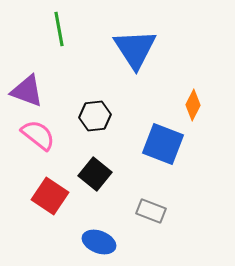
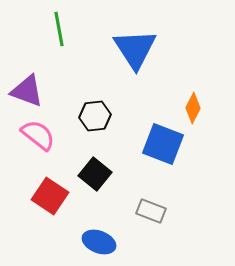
orange diamond: moved 3 px down
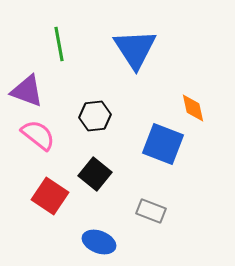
green line: moved 15 px down
orange diamond: rotated 40 degrees counterclockwise
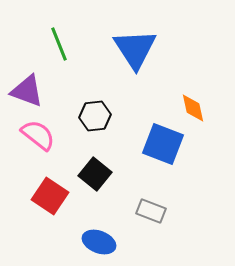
green line: rotated 12 degrees counterclockwise
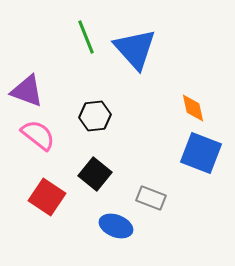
green line: moved 27 px right, 7 px up
blue triangle: rotated 9 degrees counterclockwise
blue square: moved 38 px right, 9 px down
red square: moved 3 px left, 1 px down
gray rectangle: moved 13 px up
blue ellipse: moved 17 px right, 16 px up
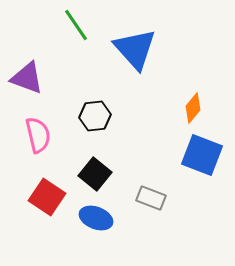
green line: moved 10 px left, 12 px up; rotated 12 degrees counterclockwise
purple triangle: moved 13 px up
orange diamond: rotated 52 degrees clockwise
pink semicircle: rotated 39 degrees clockwise
blue square: moved 1 px right, 2 px down
blue ellipse: moved 20 px left, 8 px up
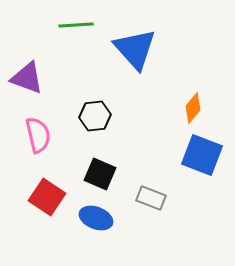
green line: rotated 60 degrees counterclockwise
black square: moved 5 px right; rotated 16 degrees counterclockwise
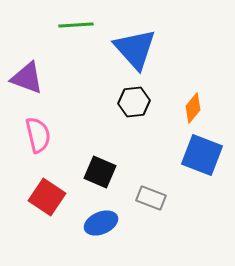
black hexagon: moved 39 px right, 14 px up
black square: moved 2 px up
blue ellipse: moved 5 px right, 5 px down; rotated 44 degrees counterclockwise
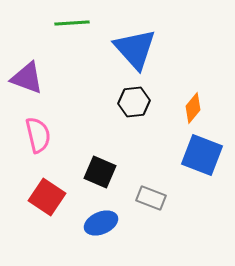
green line: moved 4 px left, 2 px up
